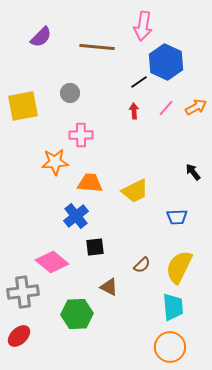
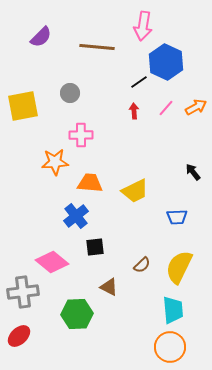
cyan trapezoid: moved 3 px down
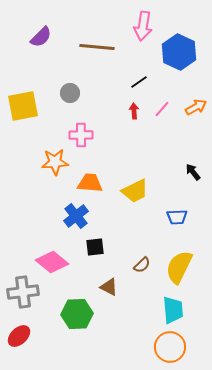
blue hexagon: moved 13 px right, 10 px up
pink line: moved 4 px left, 1 px down
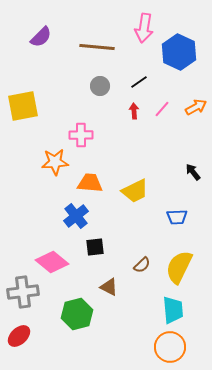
pink arrow: moved 1 px right, 2 px down
gray circle: moved 30 px right, 7 px up
green hexagon: rotated 12 degrees counterclockwise
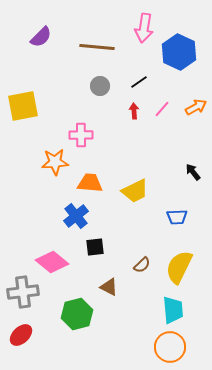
red ellipse: moved 2 px right, 1 px up
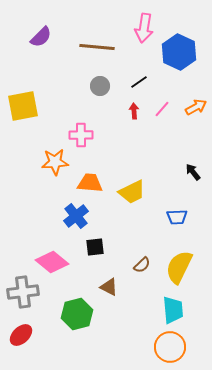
yellow trapezoid: moved 3 px left, 1 px down
